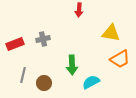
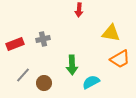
gray line: rotated 28 degrees clockwise
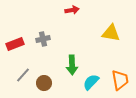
red arrow: moved 7 px left; rotated 104 degrees counterclockwise
orange trapezoid: moved 21 px down; rotated 70 degrees counterclockwise
cyan semicircle: rotated 18 degrees counterclockwise
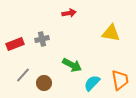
red arrow: moved 3 px left, 3 px down
gray cross: moved 1 px left
green arrow: rotated 60 degrees counterclockwise
cyan semicircle: moved 1 px right, 1 px down
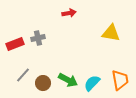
gray cross: moved 4 px left, 1 px up
green arrow: moved 4 px left, 15 px down
brown circle: moved 1 px left
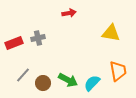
red rectangle: moved 1 px left, 1 px up
orange trapezoid: moved 2 px left, 9 px up
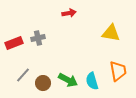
cyan semicircle: moved 2 px up; rotated 60 degrees counterclockwise
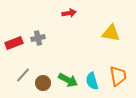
orange trapezoid: moved 5 px down
